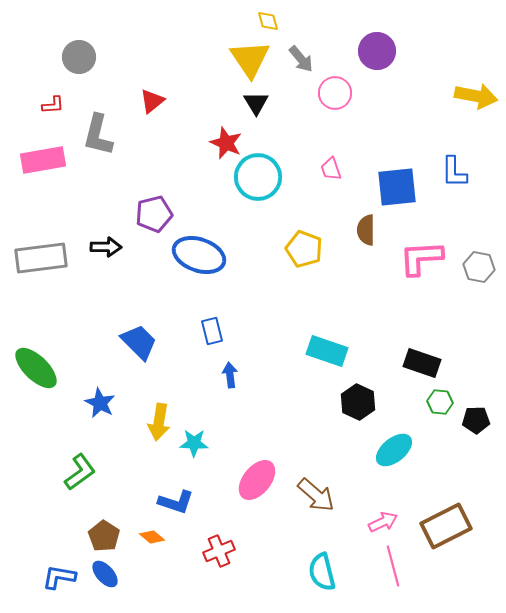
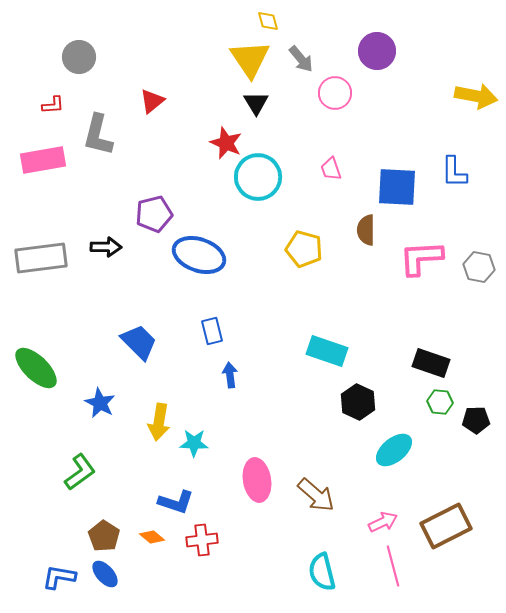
blue square at (397, 187): rotated 9 degrees clockwise
yellow pentagon at (304, 249): rotated 6 degrees counterclockwise
black rectangle at (422, 363): moved 9 px right
pink ellipse at (257, 480): rotated 48 degrees counterclockwise
red cross at (219, 551): moved 17 px left, 11 px up; rotated 16 degrees clockwise
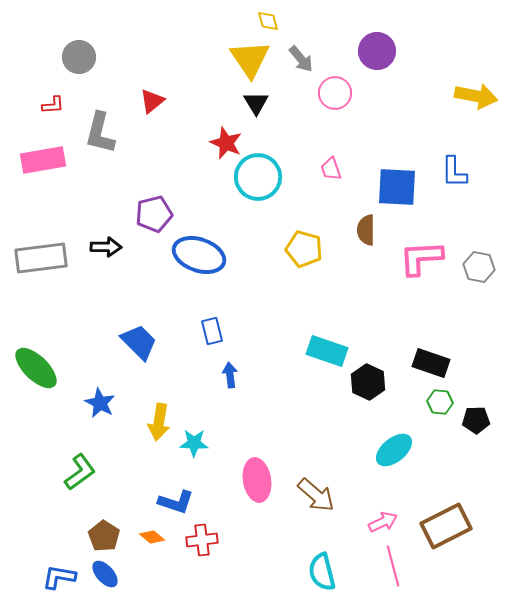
gray L-shape at (98, 135): moved 2 px right, 2 px up
black hexagon at (358, 402): moved 10 px right, 20 px up
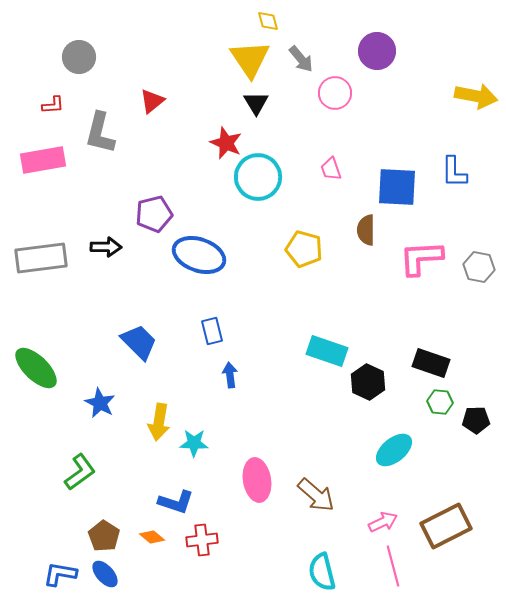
blue L-shape at (59, 577): moved 1 px right, 3 px up
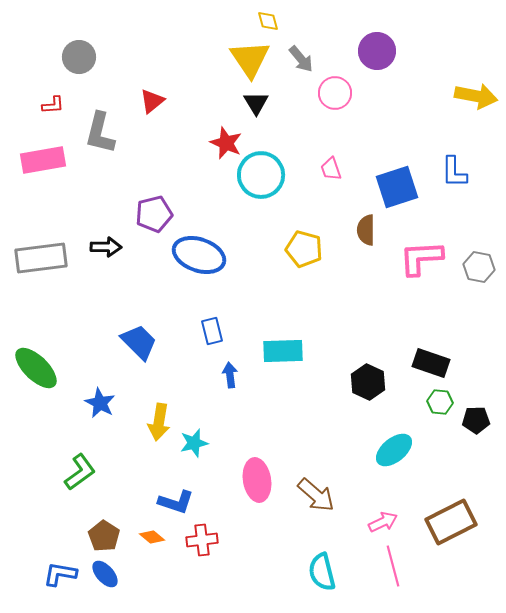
cyan circle at (258, 177): moved 3 px right, 2 px up
blue square at (397, 187): rotated 21 degrees counterclockwise
cyan rectangle at (327, 351): moved 44 px left; rotated 21 degrees counterclockwise
cyan star at (194, 443): rotated 16 degrees counterclockwise
brown rectangle at (446, 526): moved 5 px right, 4 px up
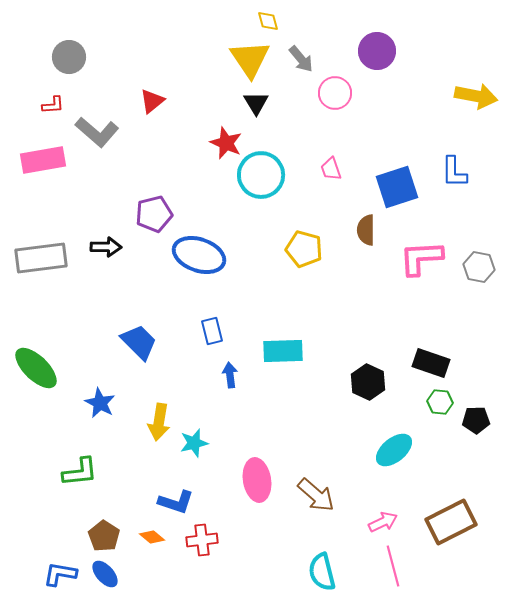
gray circle at (79, 57): moved 10 px left
gray L-shape at (100, 133): moved 3 px left, 1 px up; rotated 63 degrees counterclockwise
green L-shape at (80, 472): rotated 30 degrees clockwise
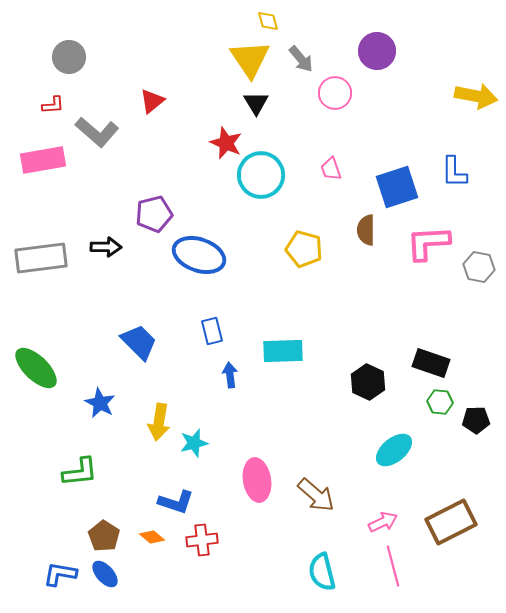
pink L-shape at (421, 258): moved 7 px right, 15 px up
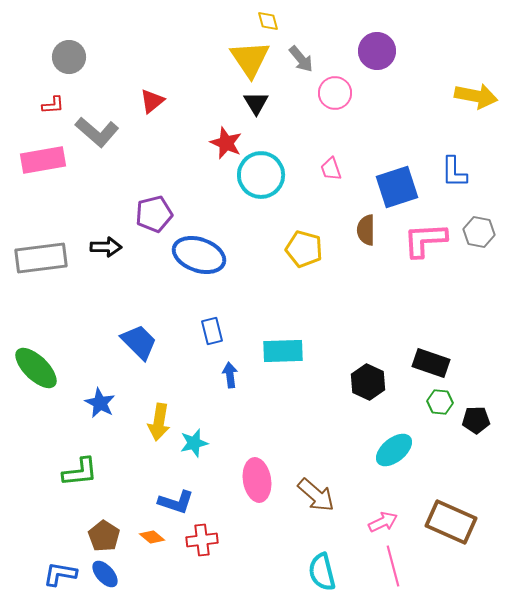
pink L-shape at (428, 243): moved 3 px left, 3 px up
gray hexagon at (479, 267): moved 35 px up
brown rectangle at (451, 522): rotated 51 degrees clockwise
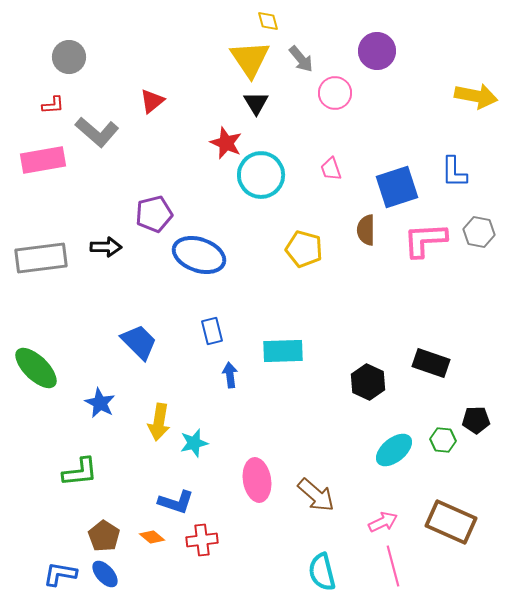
green hexagon at (440, 402): moved 3 px right, 38 px down
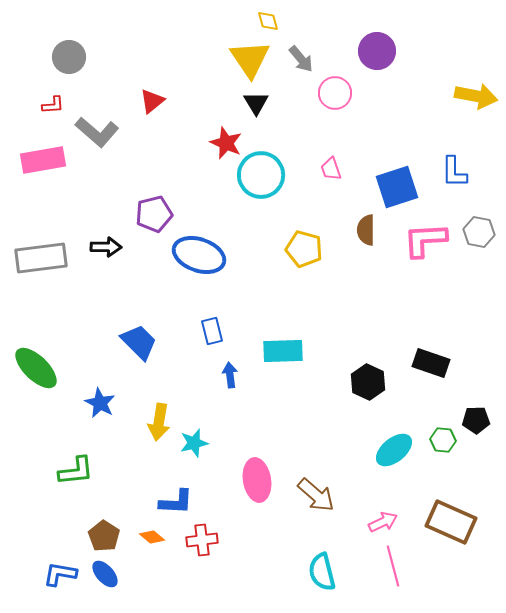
green L-shape at (80, 472): moved 4 px left, 1 px up
blue L-shape at (176, 502): rotated 15 degrees counterclockwise
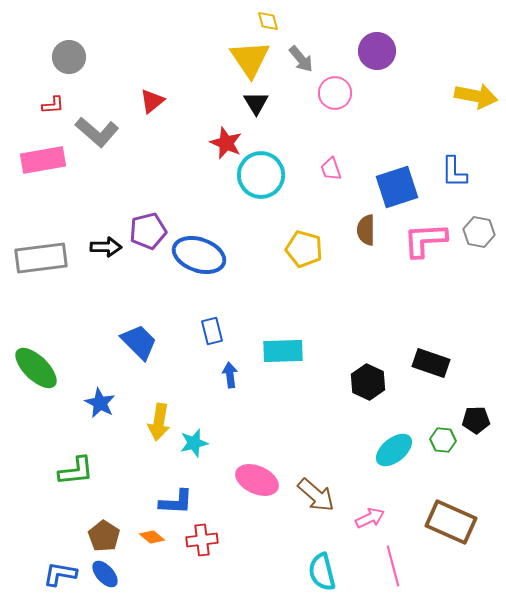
purple pentagon at (154, 214): moved 6 px left, 17 px down
pink ellipse at (257, 480): rotated 57 degrees counterclockwise
pink arrow at (383, 522): moved 13 px left, 4 px up
